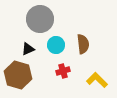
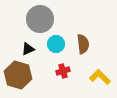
cyan circle: moved 1 px up
yellow L-shape: moved 3 px right, 3 px up
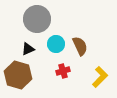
gray circle: moved 3 px left
brown semicircle: moved 3 px left, 2 px down; rotated 18 degrees counterclockwise
yellow L-shape: rotated 90 degrees clockwise
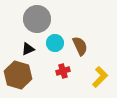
cyan circle: moved 1 px left, 1 px up
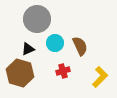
brown hexagon: moved 2 px right, 2 px up
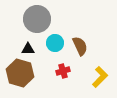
black triangle: rotated 24 degrees clockwise
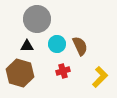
cyan circle: moved 2 px right, 1 px down
black triangle: moved 1 px left, 3 px up
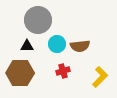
gray circle: moved 1 px right, 1 px down
brown semicircle: rotated 108 degrees clockwise
brown hexagon: rotated 16 degrees counterclockwise
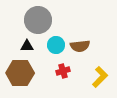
cyan circle: moved 1 px left, 1 px down
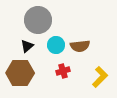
black triangle: rotated 40 degrees counterclockwise
